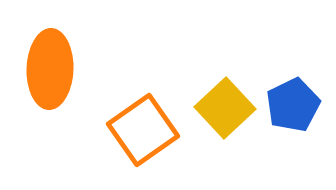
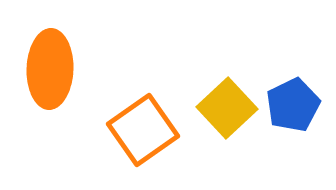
yellow square: moved 2 px right
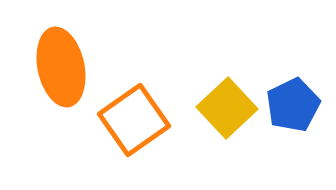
orange ellipse: moved 11 px right, 2 px up; rotated 14 degrees counterclockwise
orange square: moved 9 px left, 10 px up
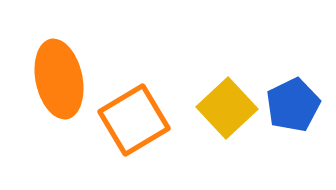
orange ellipse: moved 2 px left, 12 px down
orange square: rotated 4 degrees clockwise
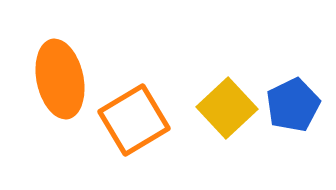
orange ellipse: moved 1 px right
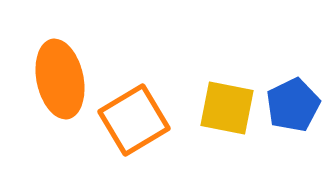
yellow square: rotated 36 degrees counterclockwise
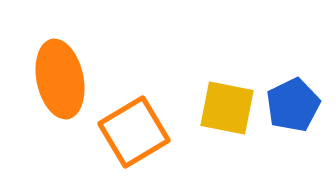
orange square: moved 12 px down
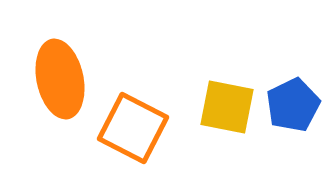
yellow square: moved 1 px up
orange square: moved 1 px left, 4 px up; rotated 32 degrees counterclockwise
